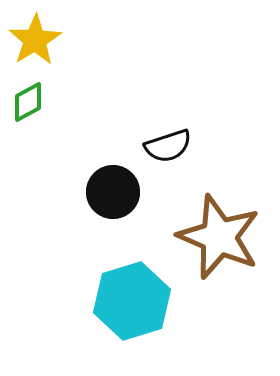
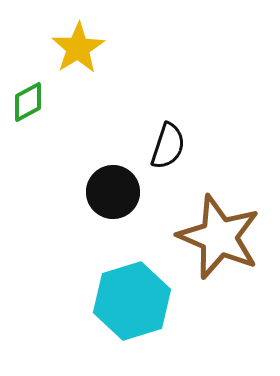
yellow star: moved 43 px right, 8 px down
black semicircle: rotated 54 degrees counterclockwise
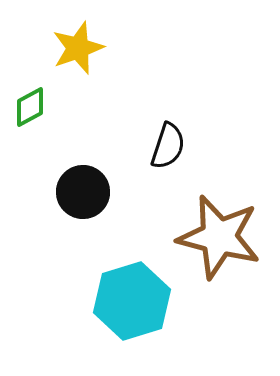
yellow star: rotated 12 degrees clockwise
green diamond: moved 2 px right, 5 px down
black circle: moved 30 px left
brown star: rotated 8 degrees counterclockwise
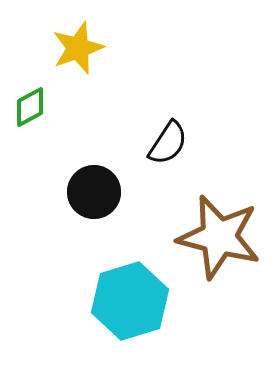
black semicircle: moved 3 px up; rotated 15 degrees clockwise
black circle: moved 11 px right
cyan hexagon: moved 2 px left
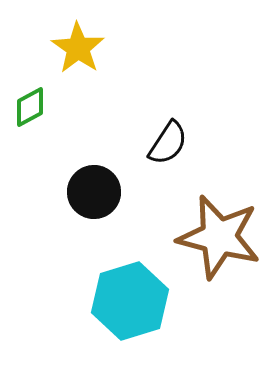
yellow star: rotated 18 degrees counterclockwise
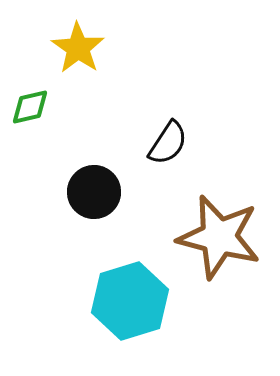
green diamond: rotated 15 degrees clockwise
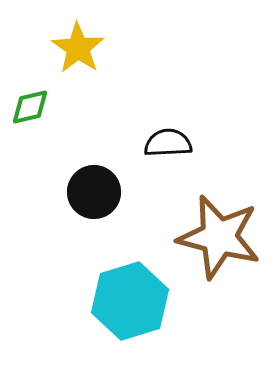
black semicircle: rotated 126 degrees counterclockwise
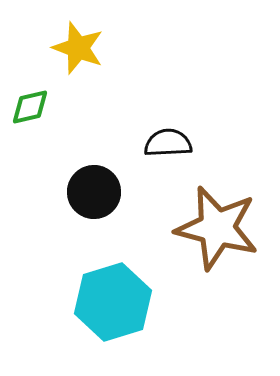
yellow star: rotated 14 degrees counterclockwise
brown star: moved 2 px left, 9 px up
cyan hexagon: moved 17 px left, 1 px down
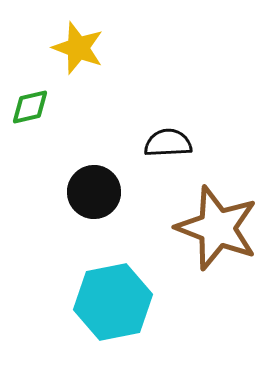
brown star: rotated 6 degrees clockwise
cyan hexagon: rotated 6 degrees clockwise
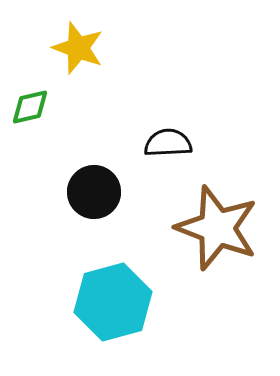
cyan hexagon: rotated 4 degrees counterclockwise
